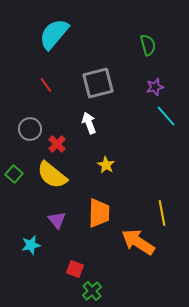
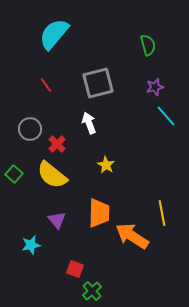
orange arrow: moved 6 px left, 6 px up
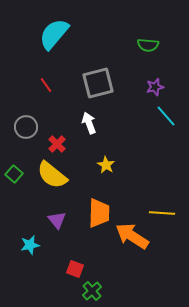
green semicircle: rotated 110 degrees clockwise
gray circle: moved 4 px left, 2 px up
yellow line: rotated 75 degrees counterclockwise
cyan star: moved 1 px left
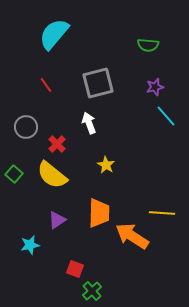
purple triangle: rotated 36 degrees clockwise
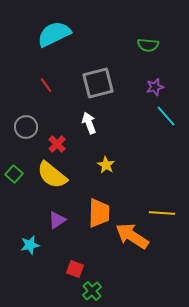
cyan semicircle: rotated 24 degrees clockwise
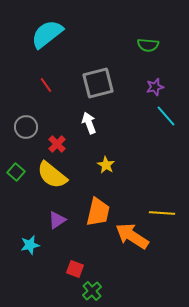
cyan semicircle: moved 7 px left; rotated 12 degrees counterclockwise
green square: moved 2 px right, 2 px up
orange trapezoid: moved 1 px left, 1 px up; rotated 12 degrees clockwise
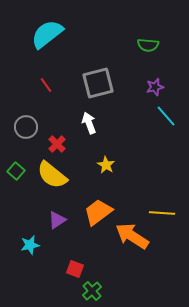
green square: moved 1 px up
orange trapezoid: rotated 140 degrees counterclockwise
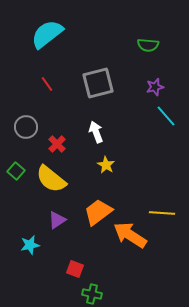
red line: moved 1 px right, 1 px up
white arrow: moved 7 px right, 9 px down
yellow semicircle: moved 1 px left, 4 px down
orange arrow: moved 2 px left, 1 px up
green cross: moved 3 px down; rotated 36 degrees counterclockwise
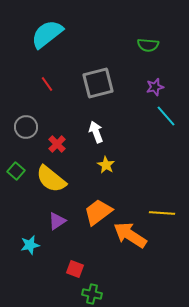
purple triangle: moved 1 px down
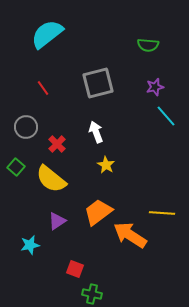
red line: moved 4 px left, 4 px down
green square: moved 4 px up
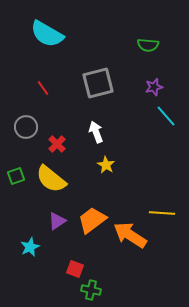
cyan semicircle: rotated 112 degrees counterclockwise
purple star: moved 1 px left
green square: moved 9 px down; rotated 30 degrees clockwise
orange trapezoid: moved 6 px left, 8 px down
cyan star: moved 2 px down; rotated 12 degrees counterclockwise
green cross: moved 1 px left, 4 px up
